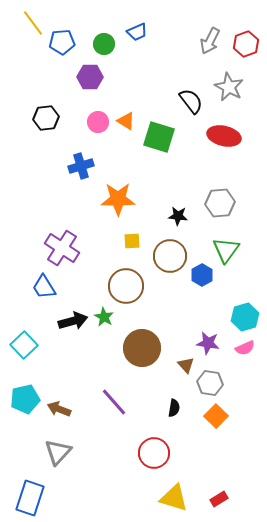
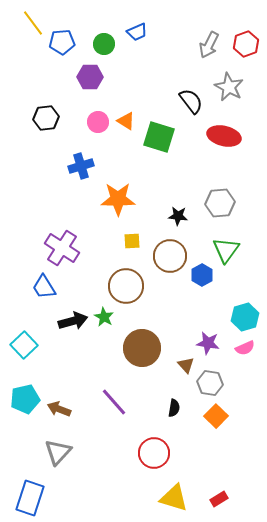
gray arrow at (210, 41): moved 1 px left, 4 px down
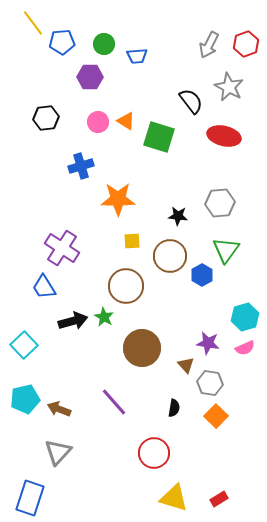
blue trapezoid at (137, 32): moved 24 px down; rotated 20 degrees clockwise
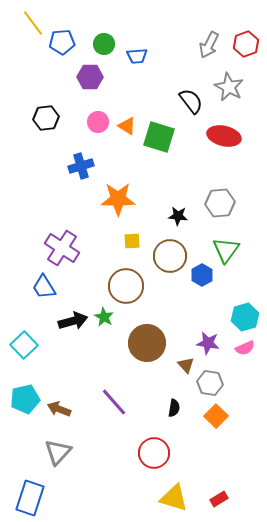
orange triangle at (126, 121): moved 1 px right, 5 px down
brown circle at (142, 348): moved 5 px right, 5 px up
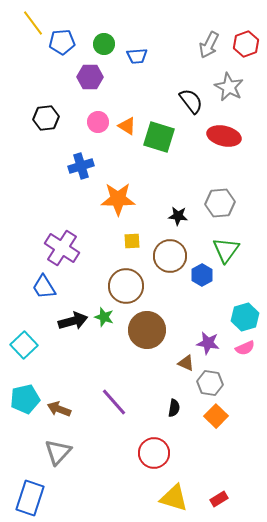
green star at (104, 317): rotated 12 degrees counterclockwise
brown circle at (147, 343): moved 13 px up
brown triangle at (186, 365): moved 2 px up; rotated 24 degrees counterclockwise
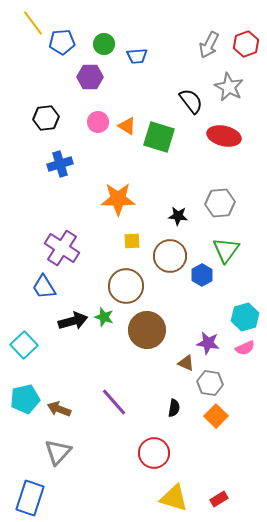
blue cross at (81, 166): moved 21 px left, 2 px up
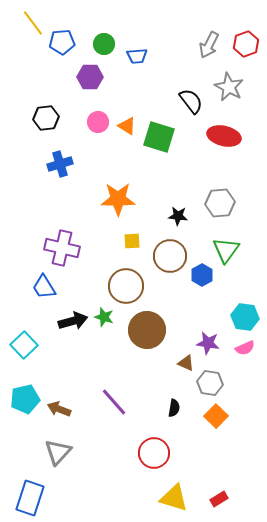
purple cross at (62, 248): rotated 20 degrees counterclockwise
cyan hexagon at (245, 317): rotated 24 degrees clockwise
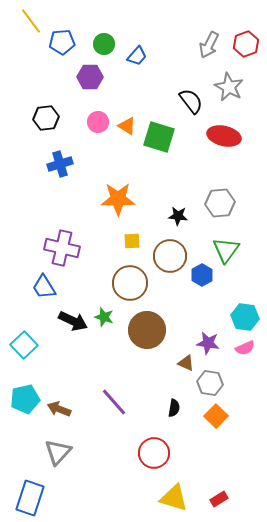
yellow line at (33, 23): moved 2 px left, 2 px up
blue trapezoid at (137, 56): rotated 45 degrees counterclockwise
brown circle at (126, 286): moved 4 px right, 3 px up
black arrow at (73, 321): rotated 40 degrees clockwise
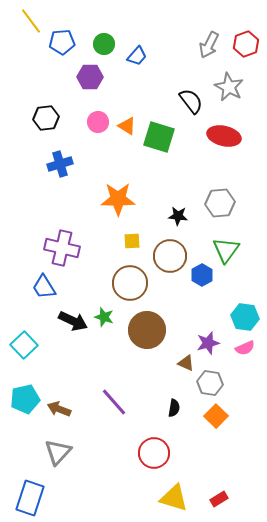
purple star at (208, 343): rotated 25 degrees counterclockwise
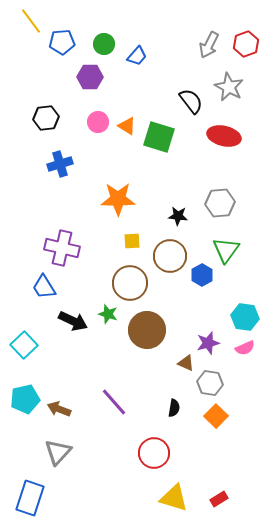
green star at (104, 317): moved 4 px right, 3 px up
